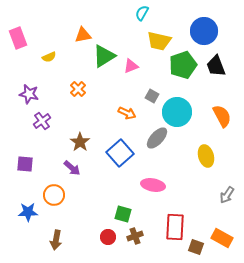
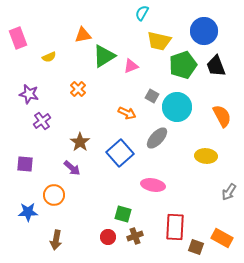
cyan circle: moved 5 px up
yellow ellipse: rotated 70 degrees counterclockwise
gray arrow: moved 2 px right, 3 px up
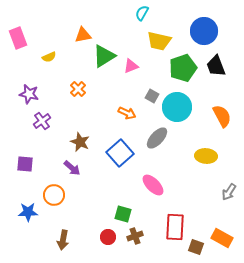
green pentagon: moved 3 px down
brown star: rotated 12 degrees counterclockwise
pink ellipse: rotated 35 degrees clockwise
brown arrow: moved 7 px right
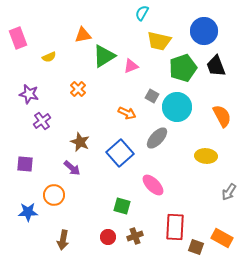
green square: moved 1 px left, 8 px up
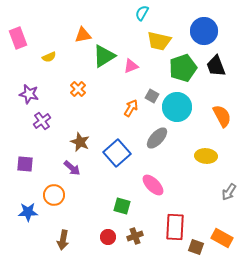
orange arrow: moved 4 px right, 5 px up; rotated 84 degrees counterclockwise
blue square: moved 3 px left
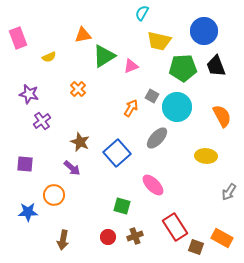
green pentagon: rotated 16 degrees clockwise
red rectangle: rotated 36 degrees counterclockwise
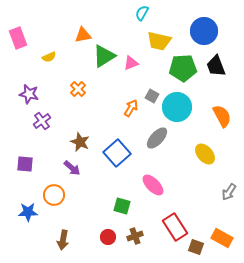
pink triangle: moved 3 px up
yellow ellipse: moved 1 px left, 2 px up; rotated 45 degrees clockwise
